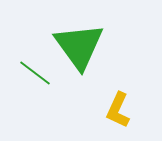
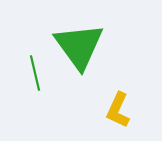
green line: rotated 40 degrees clockwise
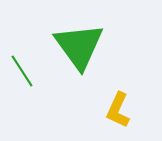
green line: moved 13 px left, 2 px up; rotated 20 degrees counterclockwise
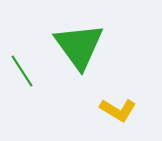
yellow L-shape: rotated 84 degrees counterclockwise
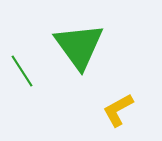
yellow L-shape: rotated 120 degrees clockwise
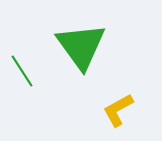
green triangle: moved 2 px right
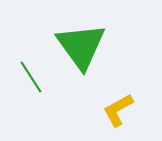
green line: moved 9 px right, 6 px down
